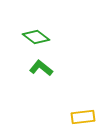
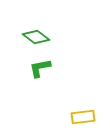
green L-shape: moved 1 px left; rotated 50 degrees counterclockwise
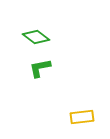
yellow rectangle: moved 1 px left
